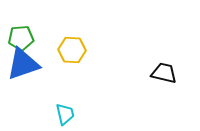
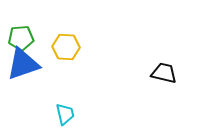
yellow hexagon: moved 6 px left, 3 px up
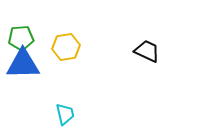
yellow hexagon: rotated 12 degrees counterclockwise
blue triangle: rotated 18 degrees clockwise
black trapezoid: moved 17 px left, 22 px up; rotated 12 degrees clockwise
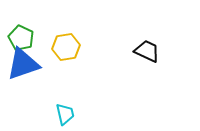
green pentagon: rotated 30 degrees clockwise
blue triangle: rotated 18 degrees counterclockwise
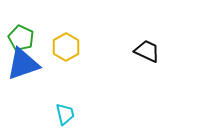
yellow hexagon: rotated 20 degrees counterclockwise
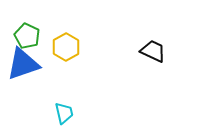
green pentagon: moved 6 px right, 2 px up
black trapezoid: moved 6 px right
cyan trapezoid: moved 1 px left, 1 px up
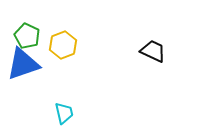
yellow hexagon: moved 3 px left, 2 px up; rotated 8 degrees clockwise
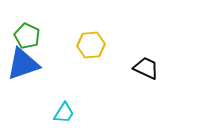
yellow hexagon: moved 28 px right; rotated 16 degrees clockwise
black trapezoid: moved 7 px left, 17 px down
cyan trapezoid: rotated 45 degrees clockwise
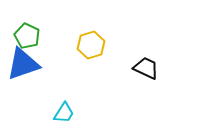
yellow hexagon: rotated 12 degrees counterclockwise
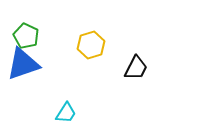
green pentagon: moved 1 px left
black trapezoid: moved 10 px left; rotated 92 degrees clockwise
cyan trapezoid: moved 2 px right
